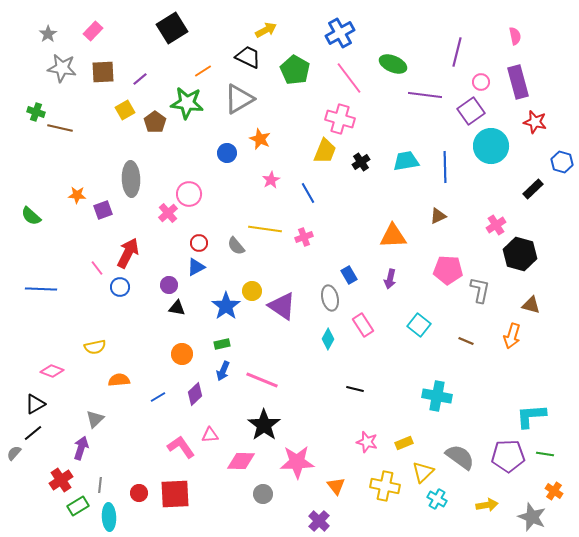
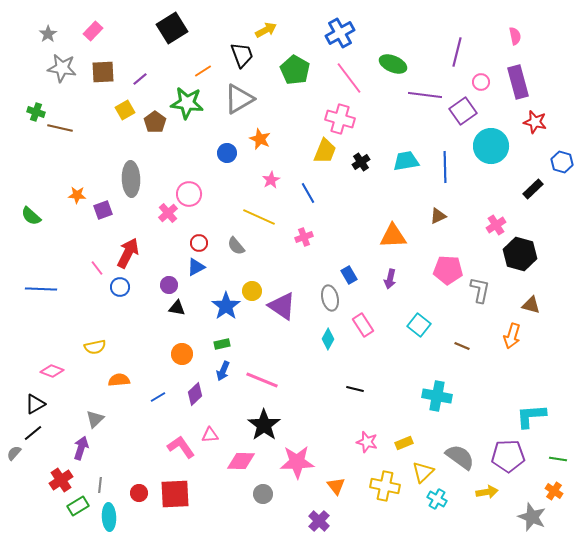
black trapezoid at (248, 57): moved 6 px left, 2 px up; rotated 44 degrees clockwise
purple square at (471, 111): moved 8 px left
yellow line at (265, 229): moved 6 px left, 12 px up; rotated 16 degrees clockwise
brown line at (466, 341): moved 4 px left, 5 px down
green line at (545, 454): moved 13 px right, 5 px down
yellow arrow at (487, 505): moved 13 px up
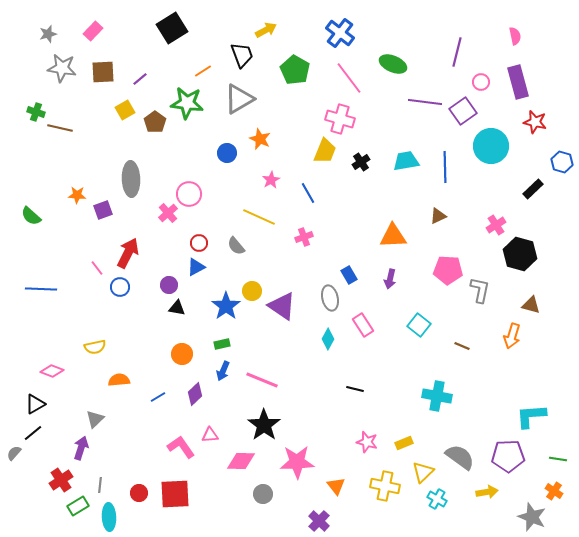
blue cross at (340, 33): rotated 24 degrees counterclockwise
gray star at (48, 34): rotated 18 degrees clockwise
purple line at (425, 95): moved 7 px down
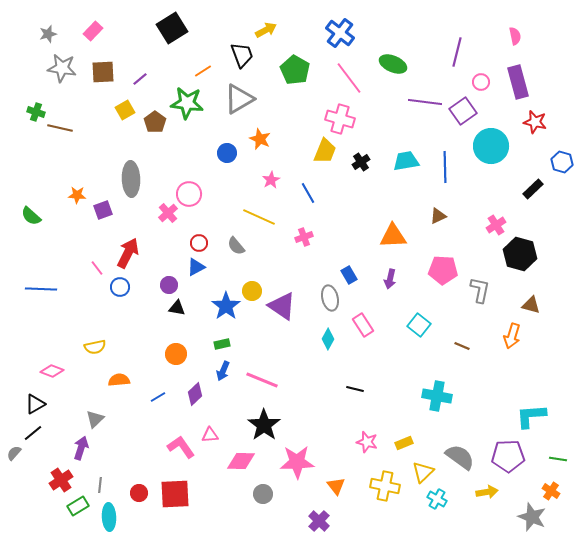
pink pentagon at (448, 270): moved 5 px left
orange circle at (182, 354): moved 6 px left
orange cross at (554, 491): moved 3 px left
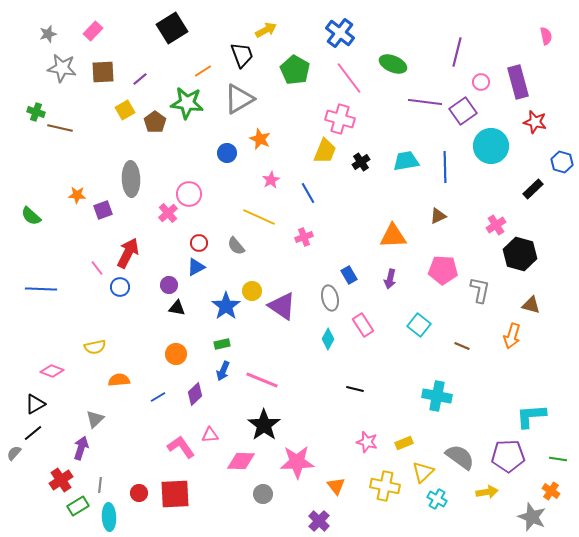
pink semicircle at (515, 36): moved 31 px right
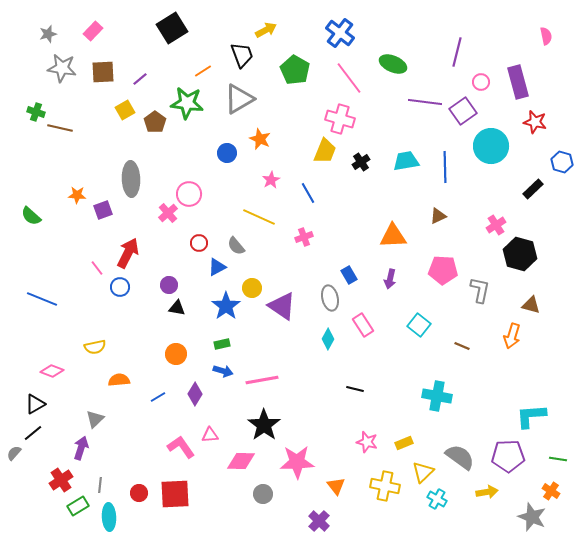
blue triangle at (196, 267): moved 21 px right
blue line at (41, 289): moved 1 px right, 10 px down; rotated 20 degrees clockwise
yellow circle at (252, 291): moved 3 px up
blue arrow at (223, 371): rotated 96 degrees counterclockwise
pink line at (262, 380): rotated 32 degrees counterclockwise
purple diamond at (195, 394): rotated 15 degrees counterclockwise
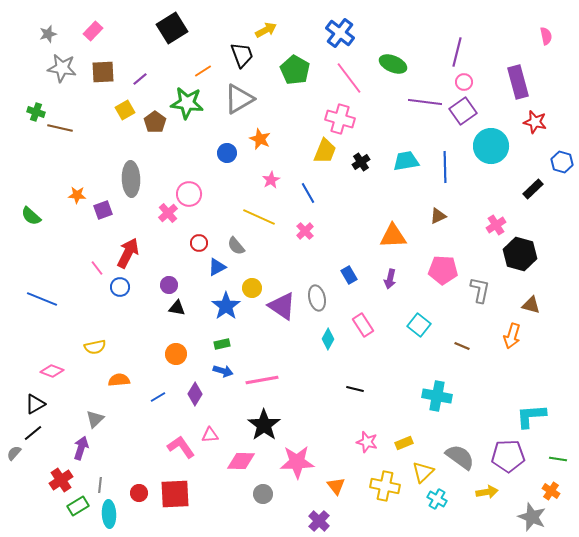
pink circle at (481, 82): moved 17 px left
pink cross at (304, 237): moved 1 px right, 6 px up; rotated 24 degrees counterclockwise
gray ellipse at (330, 298): moved 13 px left
cyan ellipse at (109, 517): moved 3 px up
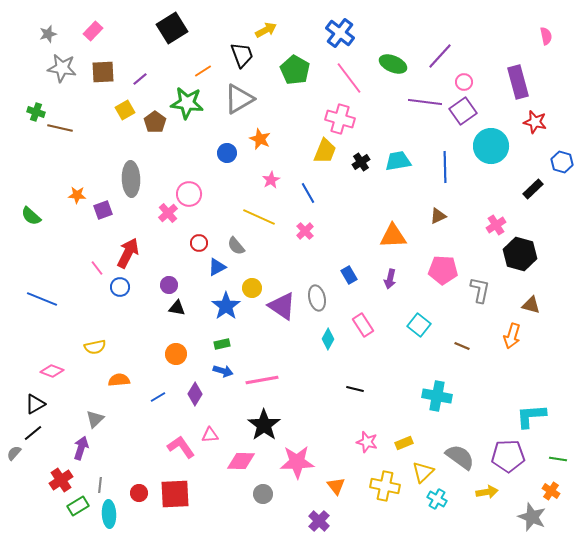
purple line at (457, 52): moved 17 px left, 4 px down; rotated 28 degrees clockwise
cyan trapezoid at (406, 161): moved 8 px left
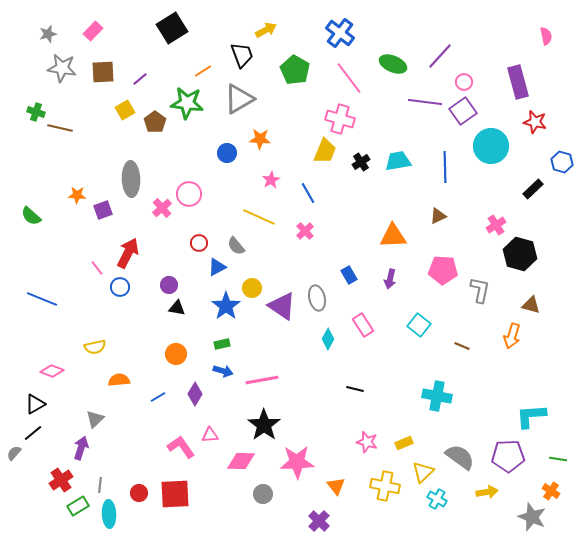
orange star at (260, 139): rotated 20 degrees counterclockwise
pink cross at (168, 213): moved 6 px left, 5 px up
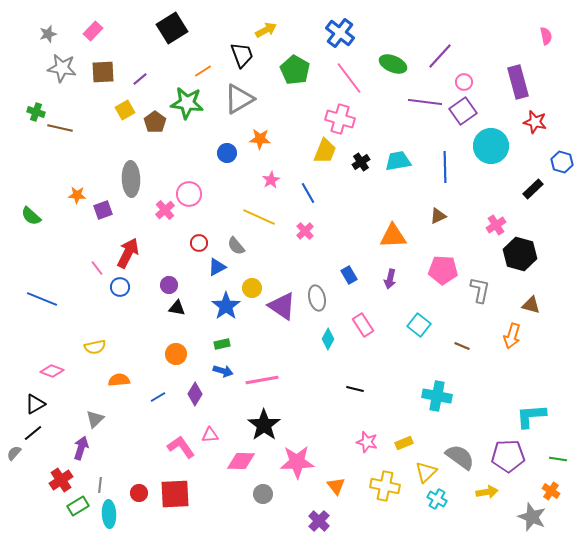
pink cross at (162, 208): moved 3 px right, 2 px down
yellow triangle at (423, 472): moved 3 px right
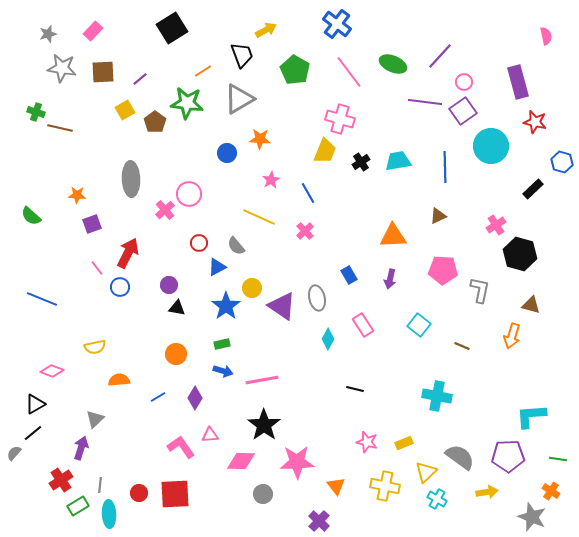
blue cross at (340, 33): moved 3 px left, 9 px up
pink line at (349, 78): moved 6 px up
purple square at (103, 210): moved 11 px left, 14 px down
purple diamond at (195, 394): moved 4 px down
